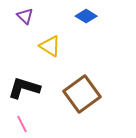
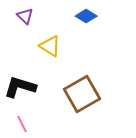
black L-shape: moved 4 px left, 1 px up
brown square: rotated 6 degrees clockwise
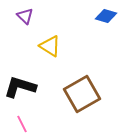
blue diamond: moved 20 px right; rotated 15 degrees counterclockwise
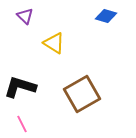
yellow triangle: moved 4 px right, 3 px up
